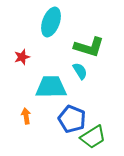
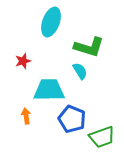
red star: moved 1 px right, 4 px down
cyan trapezoid: moved 2 px left, 3 px down
green trapezoid: moved 9 px right; rotated 12 degrees clockwise
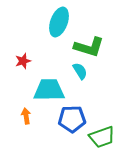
cyan ellipse: moved 8 px right
blue pentagon: rotated 24 degrees counterclockwise
